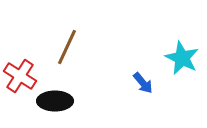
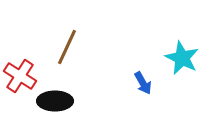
blue arrow: rotated 10 degrees clockwise
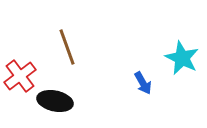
brown line: rotated 45 degrees counterclockwise
red cross: rotated 20 degrees clockwise
black ellipse: rotated 12 degrees clockwise
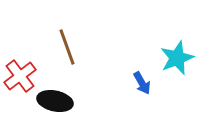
cyan star: moved 5 px left; rotated 24 degrees clockwise
blue arrow: moved 1 px left
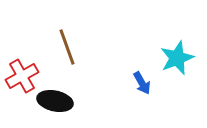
red cross: moved 2 px right; rotated 8 degrees clockwise
